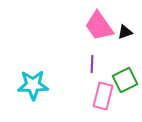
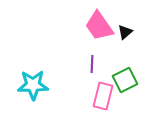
black triangle: rotated 21 degrees counterclockwise
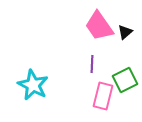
cyan star: rotated 28 degrees clockwise
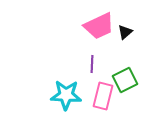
pink trapezoid: rotated 80 degrees counterclockwise
cyan star: moved 33 px right, 10 px down; rotated 24 degrees counterclockwise
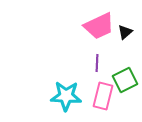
purple line: moved 5 px right, 1 px up
cyan star: moved 1 px down
